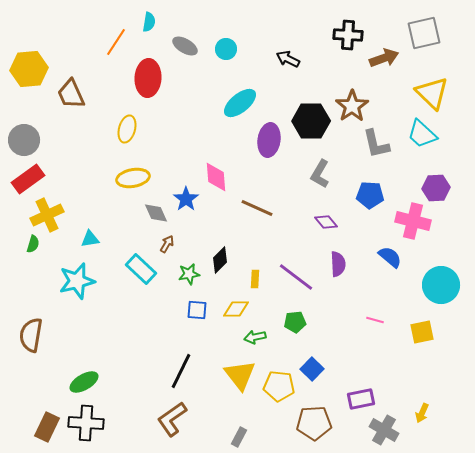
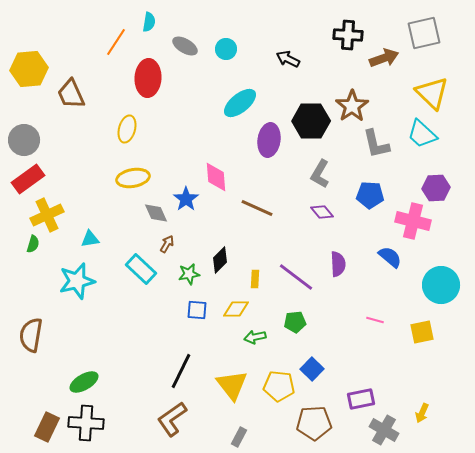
purple diamond at (326, 222): moved 4 px left, 10 px up
yellow triangle at (240, 375): moved 8 px left, 10 px down
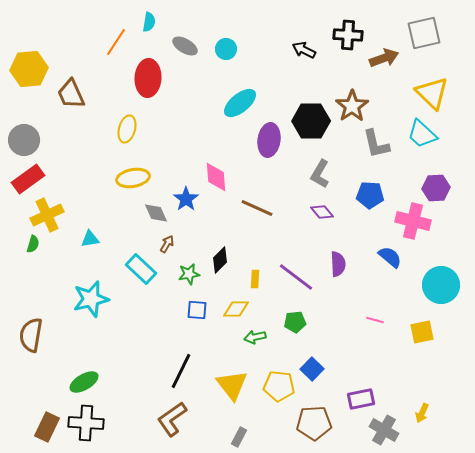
black arrow at (288, 59): moved 16 px right, 9 px up
cyan star at (77, 281): moved 14 px right, 18 px down
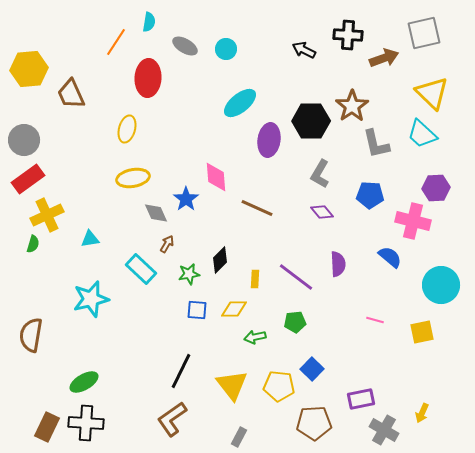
yellow diamond at (236, 309): moved 2 px left
